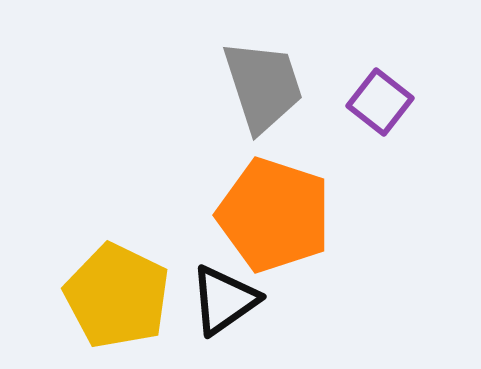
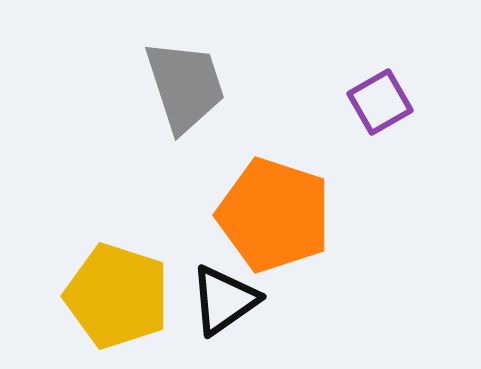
gray trapezoid: moved 78 px left
purple square: rotated 22 degrees clockwise
yellow pentagon: rotated 8 degrees counterclockwise
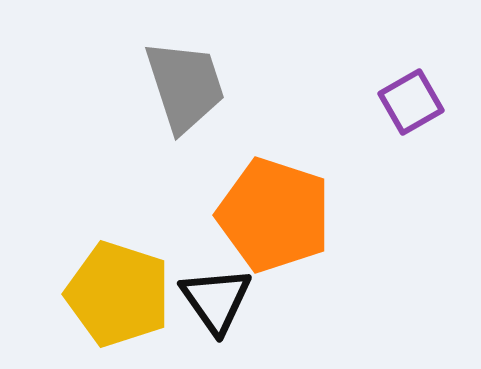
purple square: moved 31 px right
yellow pentagon: moved 1 px right, 2 px up
black triangle: moved 8 px left; rotated 30 degrees counterclockwise
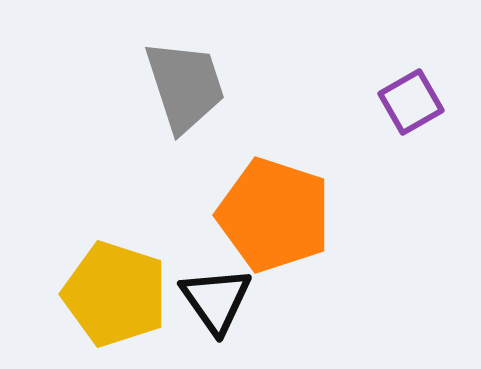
yellow pentagon: moved 3 px left
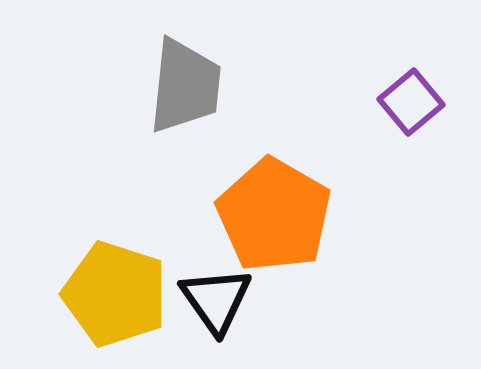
gray trapezoid: rotated 24 degrees clockwise
purple square: rotated 10 degrees counterclockwise
orange pentagon: rotated 12 degrees clockwise
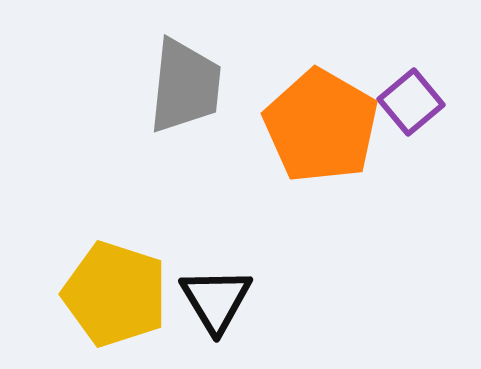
orange pentagon: moved 47 px right, 89 px up
black triangle: rotated 4 degrees clockwise
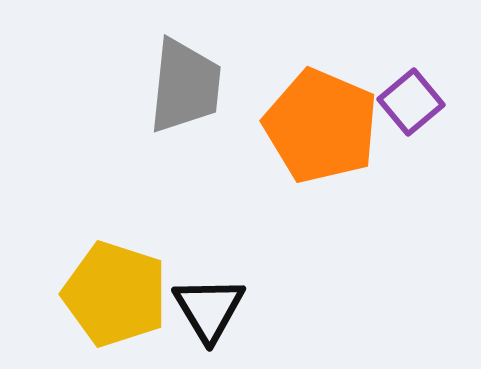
orange pentagon: rotated 7 degrees counterclockwise
black triangle: moved 7 px left, 9 px down
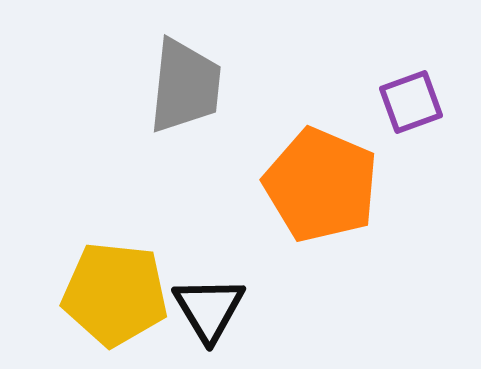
purple square: rotated 20 degrees clockwise
orange pentagon: moved 59 px down
yellow pentagon: rotated 12 degrees counterclockwise
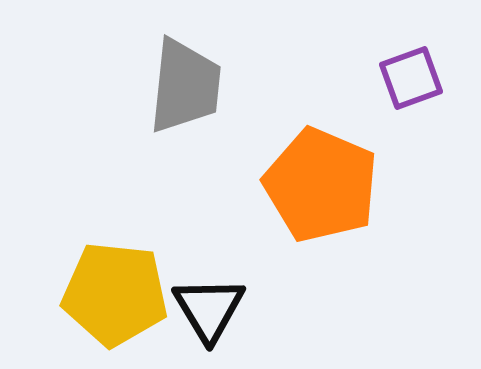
purple square: moved 24 px up
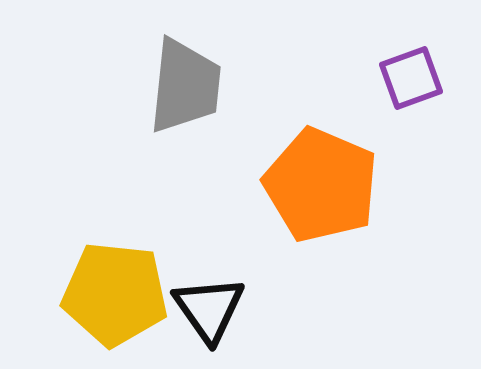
black triangle: rotated 4 degrees counterclockwise
